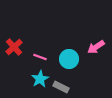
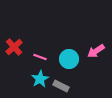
pink arrow: moved 4 px down
gray rectangle: moved 1 px up
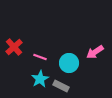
pink arrow: moved 1 px left, 1 px down
cyan circle: moved 4 px down
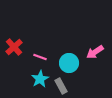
gray rectangle: rotated 35 degrees clockwise
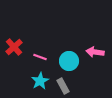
pink arrow: rotated 42 degrees clockwise
cyan circle: moved 2 px up
cyan star: moved 2 px down
gray rectangle: moved 2 px right
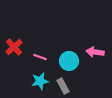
cyan star: rotated 18 degrees clockwise
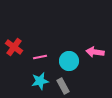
red cross: rotated 12 degrees counterclockwise
pink line: rotated 32 degrees counterclockwise
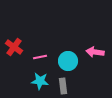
cyan circle: moved 1 px left
cyan star: rotated 18 degrees clockwise
gray rectangle: rotated 21 degrees clockwise
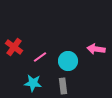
pink arrow: moved 1 px right, 3 px up
pink line: rotated 24 degrees counterclockwise
cyan star: moved 7 px left, 2 px down
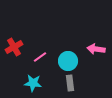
red cross: rotated 24 degrees clockwise
gray rectangle: moved 7 px right, 3 px up
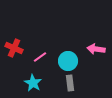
red cross: moved 1 px down; rotated 36 degrees counterclockwise
cyan star: rotated 24 degrees clockwise
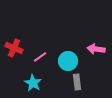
gray rectangle: moved 7 px right, 1 px up
